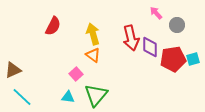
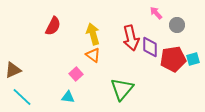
green triangle: moved 26 px right, 6 px up
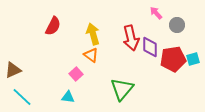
orange triangle: moved 2 px left
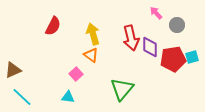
cyan square: moved 1 px left, 2 px up
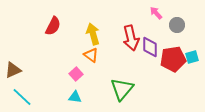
cyan triangle: moved 7 px right
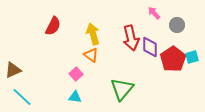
pink arrow: moved 2 px left
red pentagon: rotated 25 degrees counterclockwise
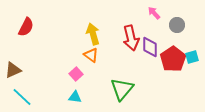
red semicircle: moved 27 px left, 1 px down
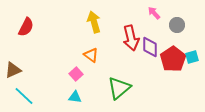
yellow arrow: moved 1 px right, 12 px up
green triangle: moved 3 px left, 1 px up; rotated 10 degrees clockwise
cyan line: moved 2 px right, 1 px up
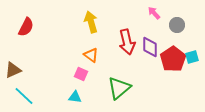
yellow arrow: moved 3 px left
red arrow: moved 4 px left, 4 px down
pink square: moved 5 px right; rotated 24 degrees counterclockwise
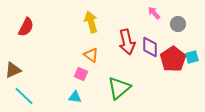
gray circle: moved 1 px right, 1 px up
